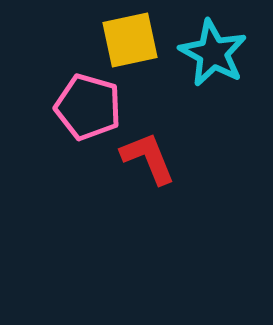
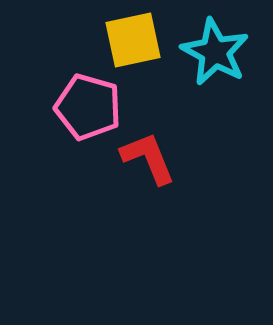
yellow square: moved 3 px right
cyan star: moved 2 px right, 1 px up
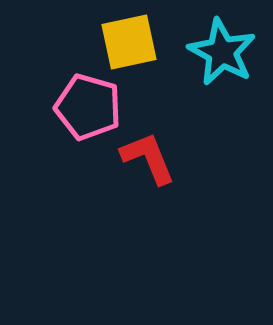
yellow square: moved 4 px left, 2 px down
cyan star: moved 7 px right
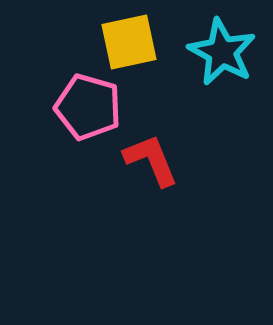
red L-shape: moved 3 px right, 2 px down
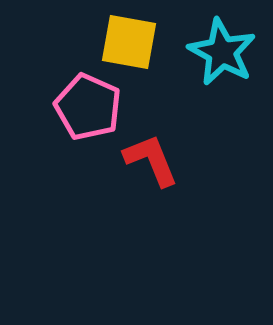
yellow square: rotated 22 degrees clockwise
pink pentagon: rotated 8 degrees clockwise
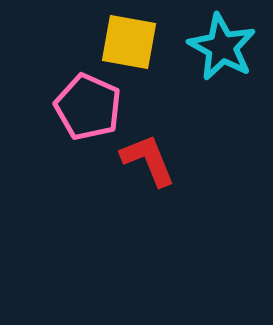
cyan star: moved 5 px up
red L-shape: moved 3 px left
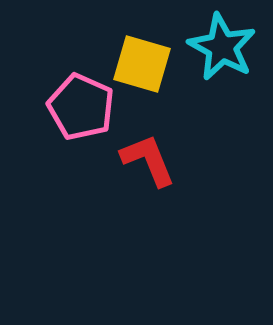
yellow square: moved 13 px right, 22 px down; rotated 6 degrees clockwise
pink pentagon: moved 7 px left
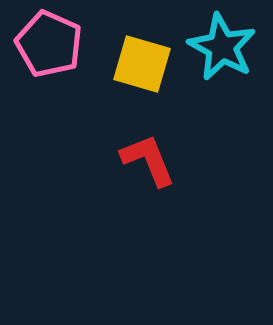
pink pentagon: moved 32 px left, 63 px up
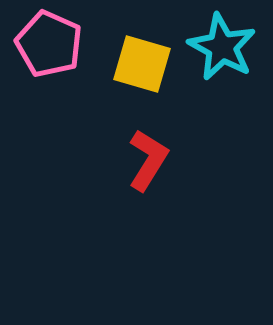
red L-shape: rotated 54 degrees clockwise
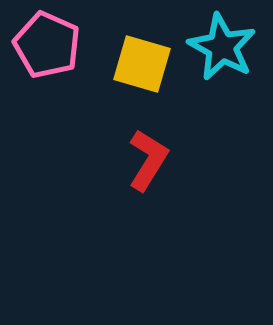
pink pentagon: moved 2 px left, 1 px down
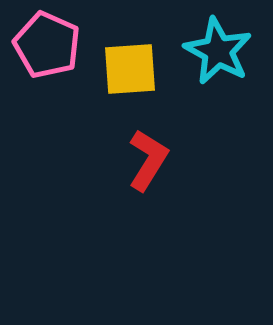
cyan star: moved 4 px left, 4 px down
yellow square: moved 12 px left, 5 px down; rotated 20 degrees counterclockwise
